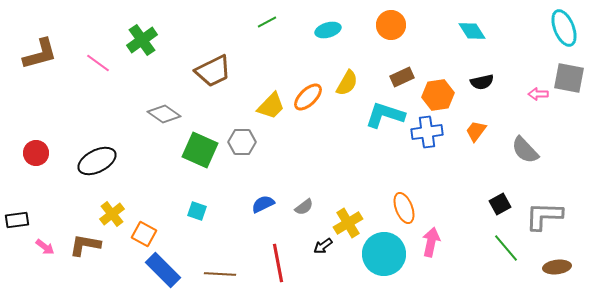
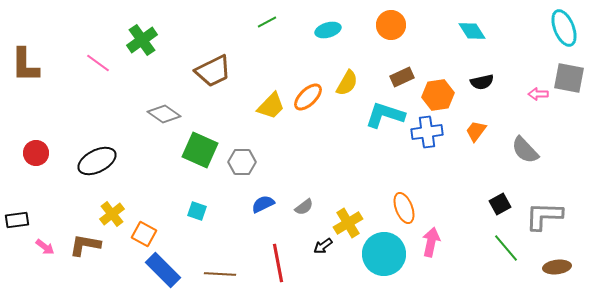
brown L-shape at (40, 54): moved 15 px left, 11 px down; rotated 105 degrees clockwise
gray hexagon at (242, 142): moved 20 px down
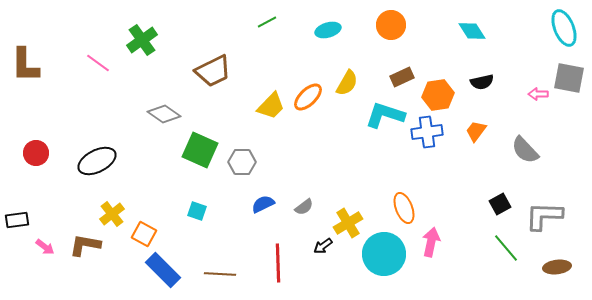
red line at (278, 263): rotated 9 degrees clockwise
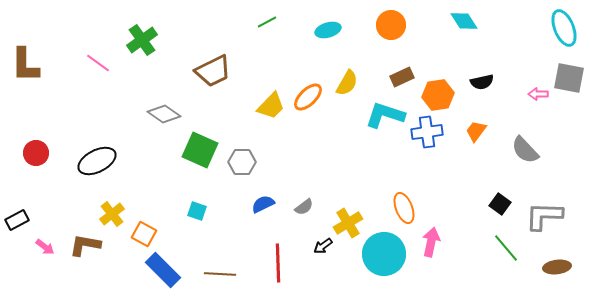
cyan diamond at (472, 31): moved 8 px left, 10 px up
black square at (500, 204): rotated 25 degrees counterclockwise
black rectangle at (17, 220): rotated 20 degrees counterclockwise
